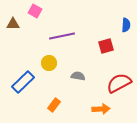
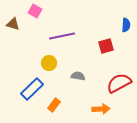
brown triangle: rotated 16 degrees clockwise
blue rectangle: moved 9 px right, 7 px down
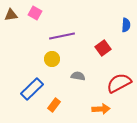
pink square: moved 2 px down
brown triangle: moved 2 px left, 9 px up; rotated 24 degrees counterclockwise
red square: moved 3 px left, 2 px down; rotated 21 degrees counterclockwise
yellow circle: moved 3 px right, 4 px up
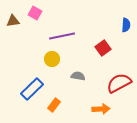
brown triangle: moved 2 px right, 6 px down
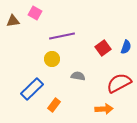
blue semicircle: moved 22 px down; rotated 16 degrees clockwise
orange arrow: moved 3 px right
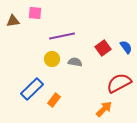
pink square: rotated 24 degrees counterclockwise
blue semicircle: rotated 56 degrees counterclockwise
gray semicircle: moved 3 px left, 14 px up
orange rectangle: moved 5 px up
orange arrow: rotated 42 degrees counterclockwise
